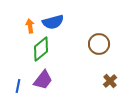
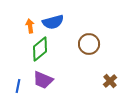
brown circle: moved 10 px left
green diamond: moved 1 px left
purple trapezoid: rotated 75 degrees clockwise
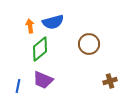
brown cross: rotated 24 degrees clockwise
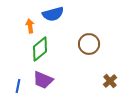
blue semicircle: moved 8 px up
brown cross: rotated 24 degrees counterclockwise
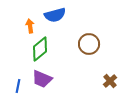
blue semicircle: moved 2 px right, 1 px down
purple trapezoid: moved 1 px left, 1 px up
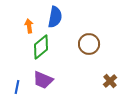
blue semicircle: moved 2 px down; rotated 65 degrees counterclockwise
orange arrow: moved 1 px left
green diamond: moved 1 px right, 2 px up
purple trapezoid: moved 1 px right, 1 px down
blue line: moved 1 px left, 1 px down
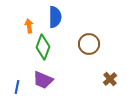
blue semicircle: rotated 10 degrees counterclockwise
green diamond: moved 2 px right; rotated 30 degrees counterclockwise
brown cross: moved 2 px up
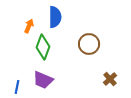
orange arrow: rotated 32 degrees clockwise
